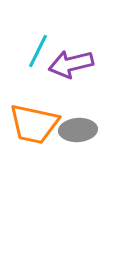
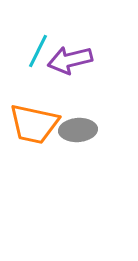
purple arrow: moved 1 px left, 4 px up
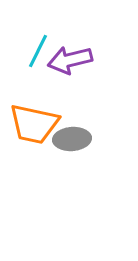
gray ellipse: moved 6 px left, 9 px down
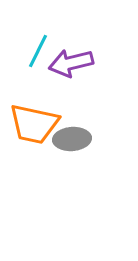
purple arrow: moved 1 px right, 3 px down
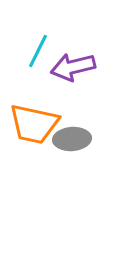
purple arrow: moved 2 px right, 4 px down
